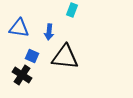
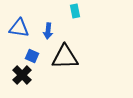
cyan rectangle: moved 3 px right, 1 px down; rotated 32 degrees counterclockwise
blue arrow: moved 1 px left, 1 px up
black triangle: rotated 8 degrees counterclockwise
black cross: rotated 12 degrees clockwise
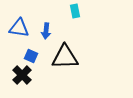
blue arrow: moved 2 px left
blue square: moved 1 px left
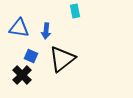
black triangle: moved 3 px left, 2 px down; rotated 36 degrees counterclockwise
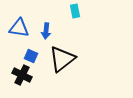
black cross: rotated 18 degrees counterclockwise
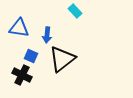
cyan rectangle: rotated 32 degrees counterclockwise
blue arrow: moved 1 px right, 4 px down
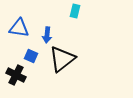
cyan rectangle: rotated 56 degrees clockwise
black cross: moved 6 px left
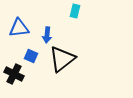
blue triangle: rotated 15 degrees counterclockwise
black cross: moved 2 px left, 1 px up
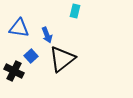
blue triangle: rotated 15 degrees clockwise
blue arrow: rotated 28 degrees counterclockwise
blue square: rotated 24 degrees clockwise
black cross: moved 3 px up
